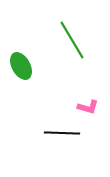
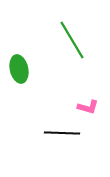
green ellipse: moved 2 px left, 3 px down; rotated 16 degrees clockwise
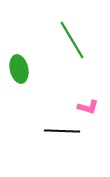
black line: moved 2 px up
